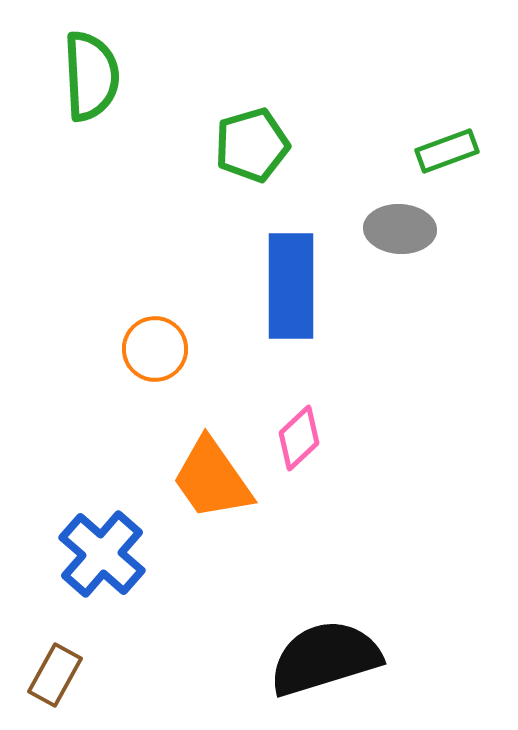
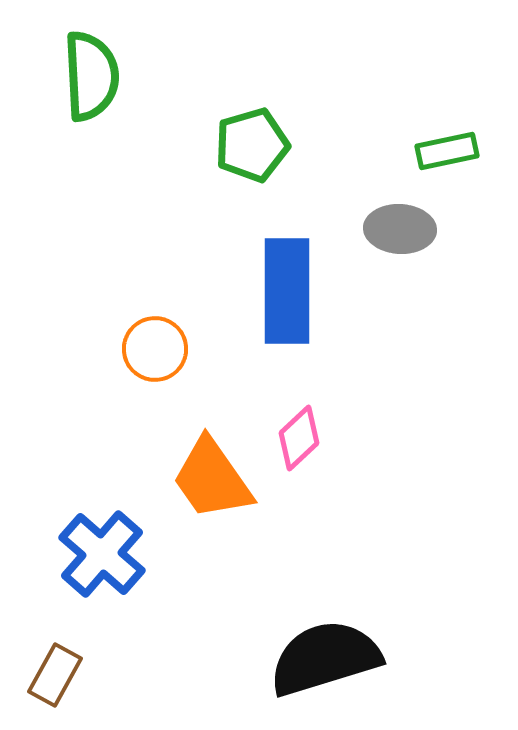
green rectangle: rotated 8 degrees clockwise
blue rectangle: moved 4 px left, 5 px down
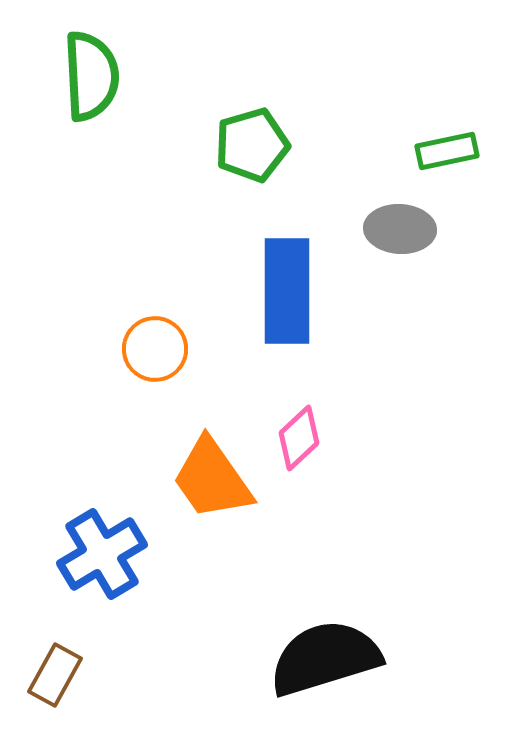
blue cross: rotated 18 degrees clockwise
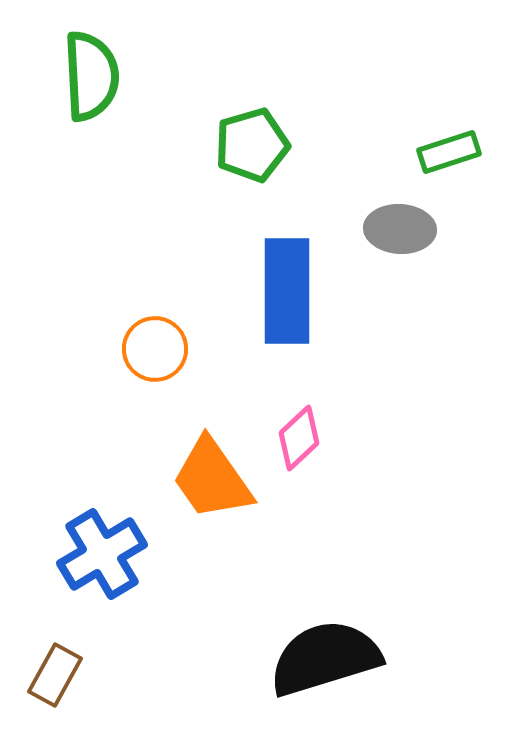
green rectangle: moved 2 px right, 1 px down; rotated 6 degrees counterclockwise
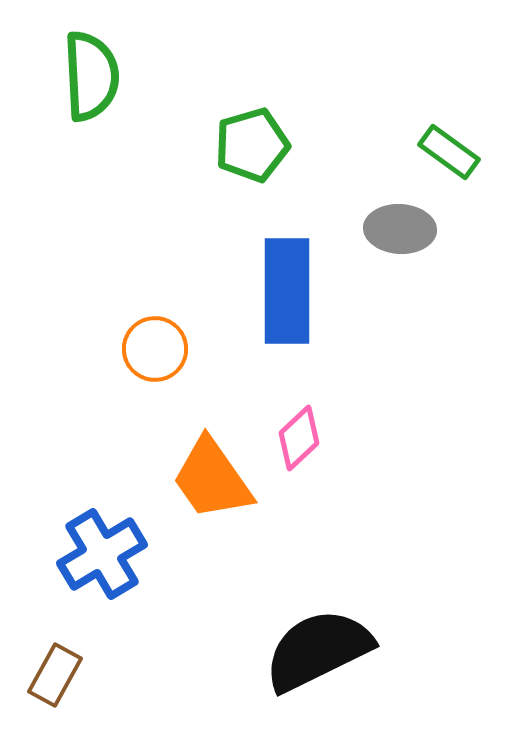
green rectangle: rotated 54 degrees clockwise
black semicircle: moved 7 px left, 8 px up; rotated 9 degrees counterclockwise
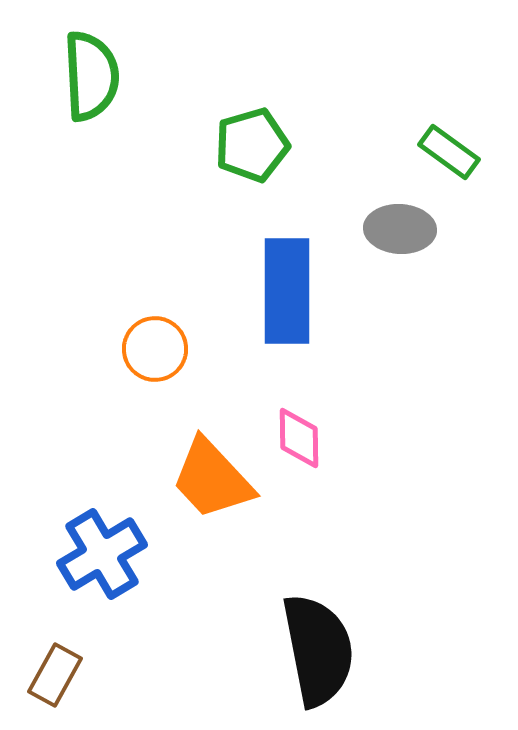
pink diamond: rotated 48 degrees counterclockwise
orange trapezoid: rotated 8 degrees counterclockwise
black semicircle: rotated 105 degrees clockwise
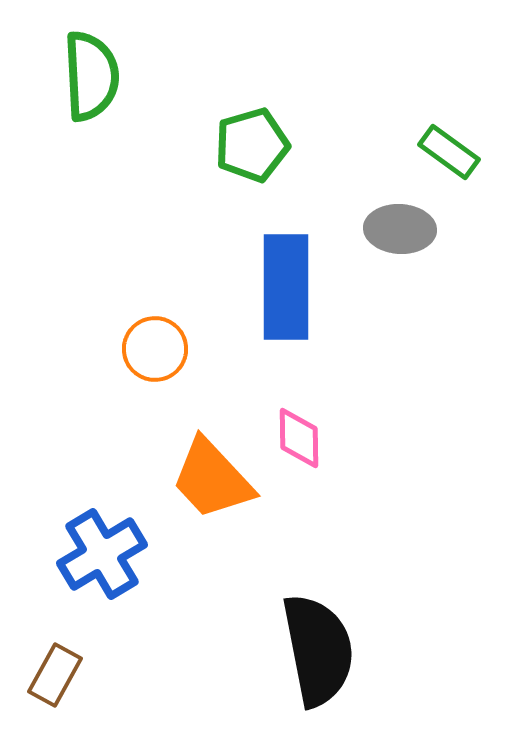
blue rectangle: moved 1 px left, 4 px up
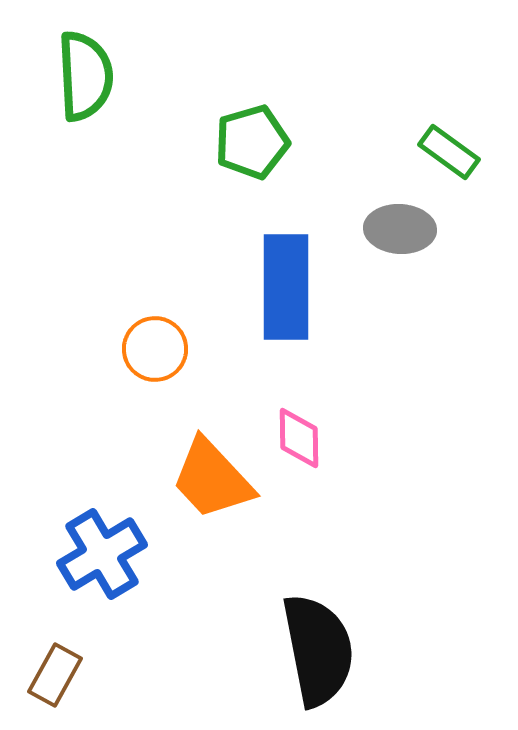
green semicircle: moved 6 px left
green pentagon: moved 3 px up
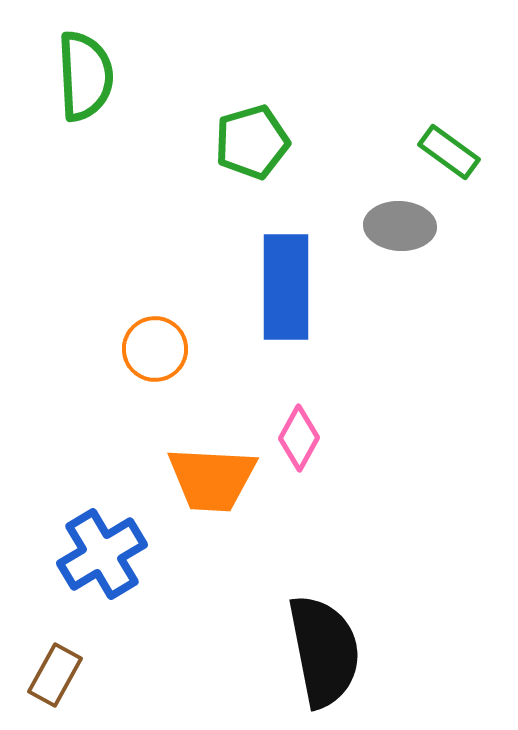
gray ellipse: moved 3 px up
pink diamond: rotated 30 degrees clockwise
orange trapezoid: rotated 44 degrees counterclockwise
black semicircle: moved 6 px right, 1 px down
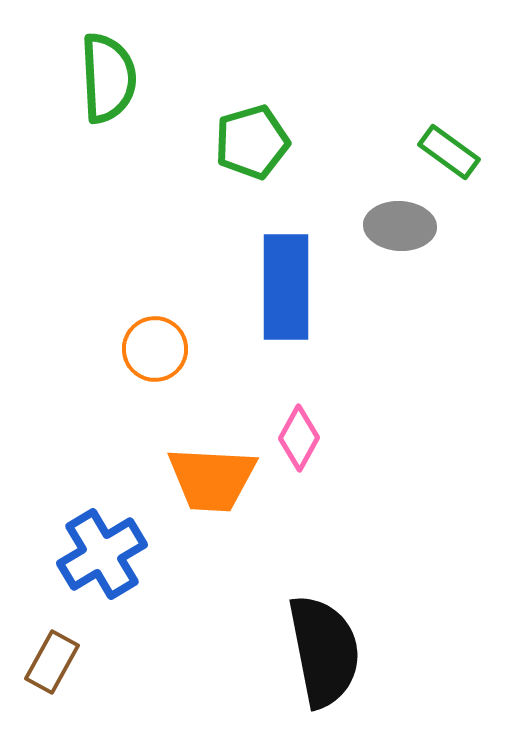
green semicircle: moved 23 px right, 2 px down
brown rectangle: moved 3 px left, 13 px up
